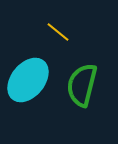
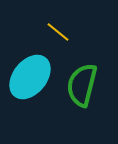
cyan ellipse: moved 2 px right, 3 px up
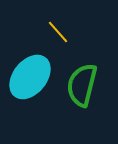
yellow line: rotated 10 degrees clockwise
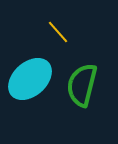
cyan ellipse: moved 2 px down; rotated 9 degrees clockwise
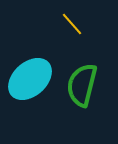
yellow line: moved 14 px right, 8 px up
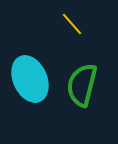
cyan ellipse: rotated 72 degrees counterclockwise
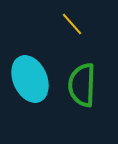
green semicircle: rotated 12 degrees counterclockwise
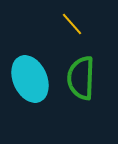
green semicircle: moved 1 px left, 7 px up
